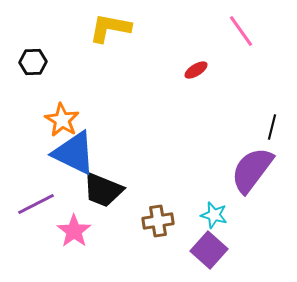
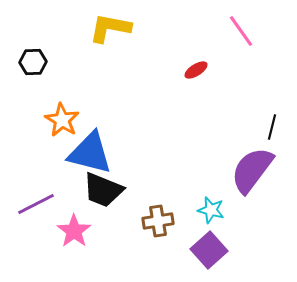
blue triangle: moved 16 px right; rotated 12 degrees counterclockwise
cyan star: moved 3 px left, 5 px up
purple square: rotated 6 degrees clockwise
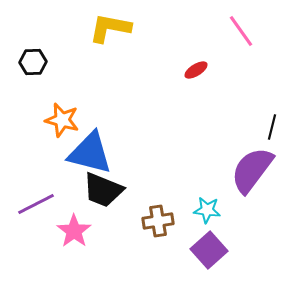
orange star: rotated 16 degrees counterclockwise
cyan star: moved 4 px left; rotated 8 degrees counterclockwise
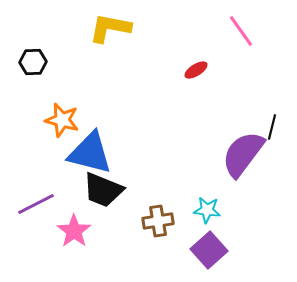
purple semicircle: moved 9 px left, 16 px up
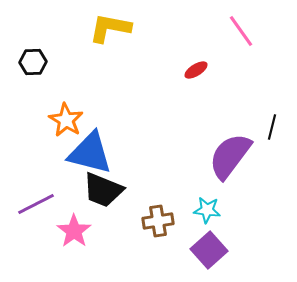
orange star: moved 4 px right; rotated 16 degrees clockwise
purple semicircle: moved 13 px left, 2 px down
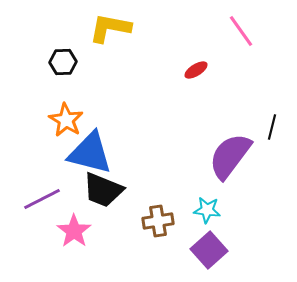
black hexagon: moved 30 px right
purple line: moved 6 px right, 5 px up
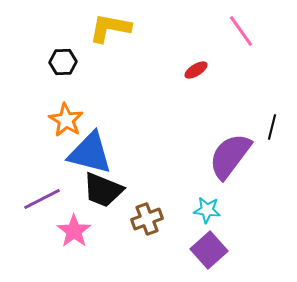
brown cross: moved 11 px left, 2 px up; rotated 12 degrees counterclockwise
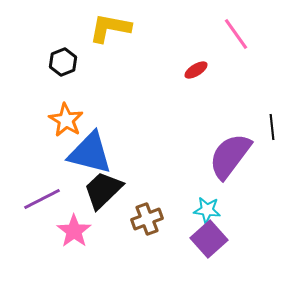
pink line: moved 5 px left, 3 px down
black hexagon: rotated 20 degrees counterclockwise
black line: rotated 20 degrees counterclockwise
black trapezoid: rotated 114 degrees clockwise
purple square: moved 11 px up
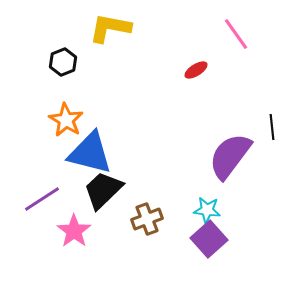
purple line: rotated 6 degrees counterclockwise
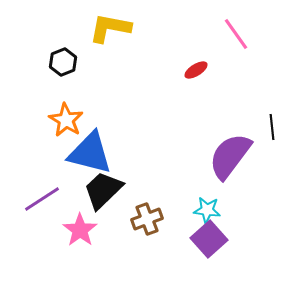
pink star: moved 6 px right, 1 px up
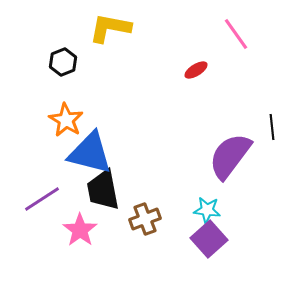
black trapezoid: rotated 57 degrees counterclockwise
brown cross: moved 2 px left
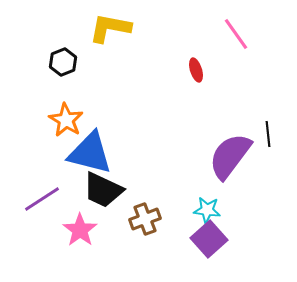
red ellipse: rotated 75 degrees counterclockwise
black line: moved 4 px left, 7 px down
black trapezoid: rotated 54 degrees counterclockwise
